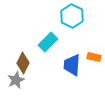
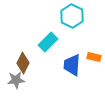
gray star: rotated 18 degrees clockwise
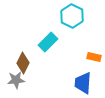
blue trapezoid: moved 11 px right, 18 px down
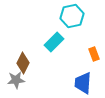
cyan hexagon: rotated 20 degrees clockwise
cyan rectangle: moved 6 px right
orange rectangle: moved 3 px up; rotated 56 degrees clockwise
